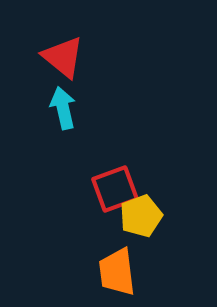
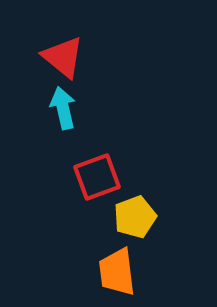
red square: moved 18 px left, 12 px up
yellow pentagon: moved 6 px left, 1 px down
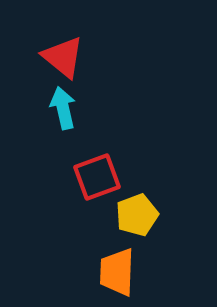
yellow pentagon: moved 2 px right, 2 px up
orange trapezoid: rotated 9 degrees clockwise
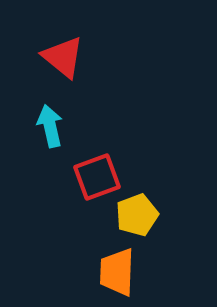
cyan arrow: moved 13 px left, 18 px down
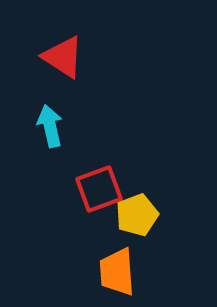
red triangle: rotated 6 degrees counterclockwise
red square: moved 2 px right, 12 px down
orange trapezoid: rotated 6 degrees counterclockwise
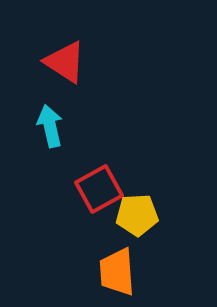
red triangle: moved 2 px right, 5 px down
red square: rotated 9 degrees counterclockwise
yellow pentagon: rotated 18 degrees clockwise
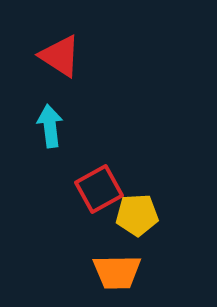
red triangle: moved 5 px left, 6 px up
cyan arrow: rotated 6 degrees clockwise
orange trapezoid: rotated 87 degrees counterclockwise
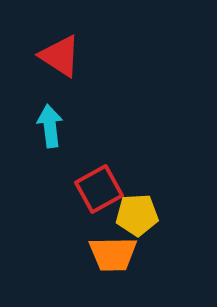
orange trapezoid: moved 4 px left, 18 px up
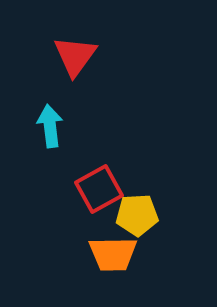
red triangle: moved 15 px right; rotated 33 degrees clockwise
